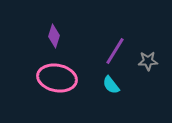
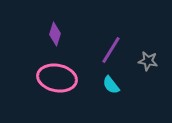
purple diamond: moved 1 px right, 2 px up
purple line: moved 4 px left, 1 px up
gray star: rotated 12 degrees clockwise
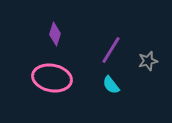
gray star: rotated 24 degrees counterclockwise
pink ellipse: moved 5 px left
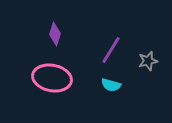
cyan semicircle: rotated 36 degrees counterclockwise
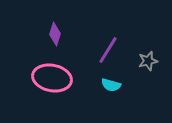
purple line: moved 3 px left
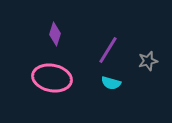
cyan semicircle: moved 2 px up
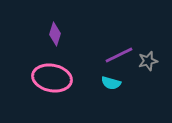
purple line: moved 11 px right, 5 px down; rotated 32 degrees clockwise
